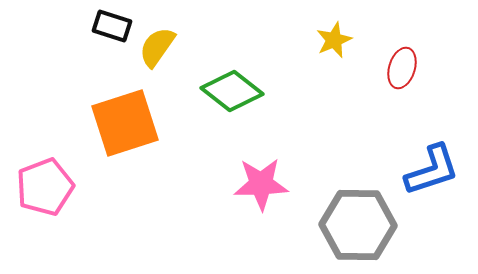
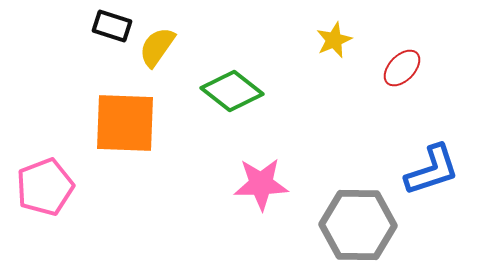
red ellipse: rotated 27 degrees clockwise
orange square: rotated 20 degrees clockwise
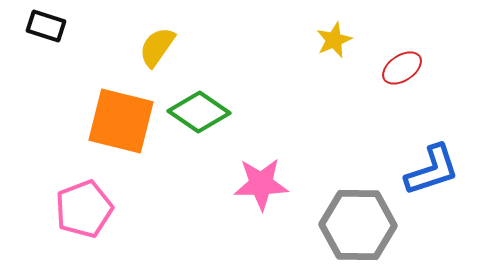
black rectangle: moved 66 px left
red ellipse: rotated 12 degrees clockwise
green diamond: moved 33 px left, 21 px down; rotated 4 degrees counterclockwise
orange square: moved 4 px left, 2 px up; rotated 12 degrees clockwise
pink pentagon: moved 39 px right, 22 px down
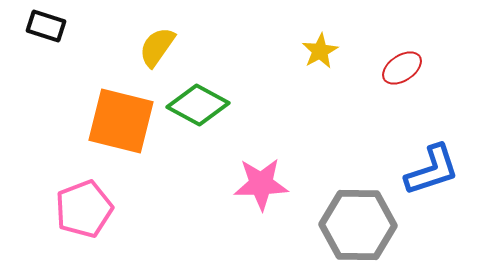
yellow star: moved 14 px left, 11 px down; rotated 6 degrees counterclockwise
green diamond: moved 1 px left, 7 px up; rotated 6 degrees counterclockwise
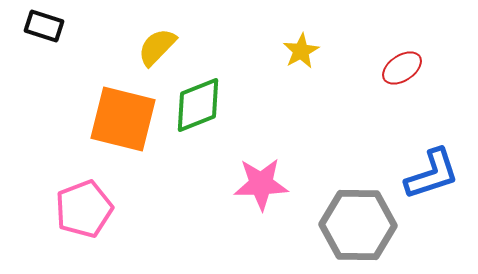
black rectangle: moved 2 px left
yellow semicircle: rotated 9 degrees clockwise
yellow star: moved 19 px left
green diamond: rotated 50 degrees counterclockwise
orange square: moved 2 px right, 2 px up
blue L-shape: moved 4 px down
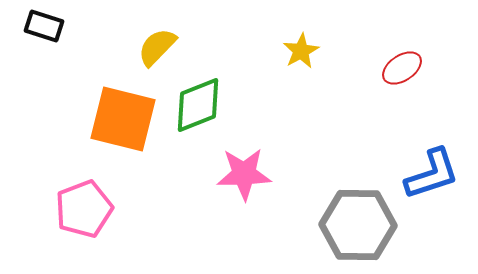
pink star: moved 17 px left, 10 px up
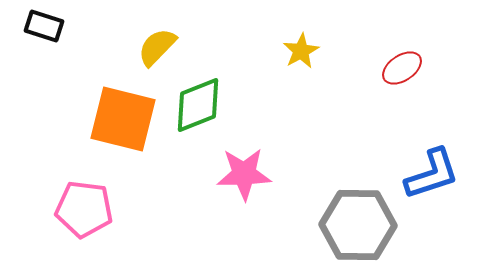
pink pentagon: rotated 28 degrees clockwise
